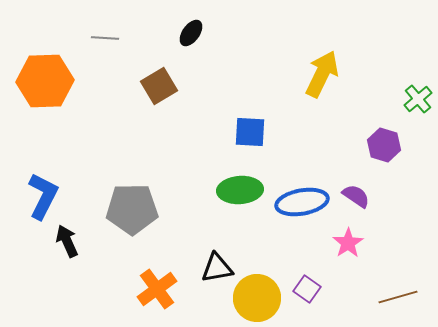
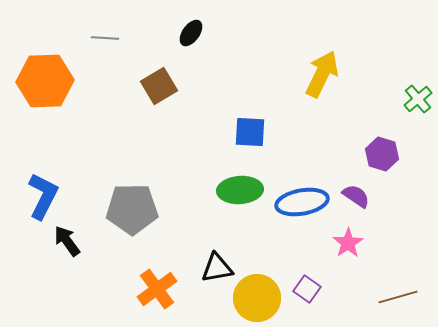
purple hexagon: moved 2 px left, 9 px down
black arrow: rotated 12 degrees counterclockwise
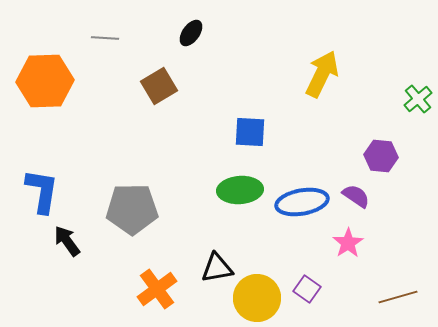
purple hexagon: moved 1 px left, 2 px down; rotated 12 degrees counterclockwise
blue L-shape: moved 1 px left, 5 px up; rotated 18 degrees counterclockwise
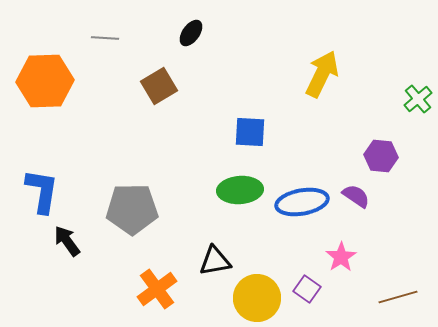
pink star: moved 7 px left, 14 px down
black triangle: moved 2 px left, 7 px up
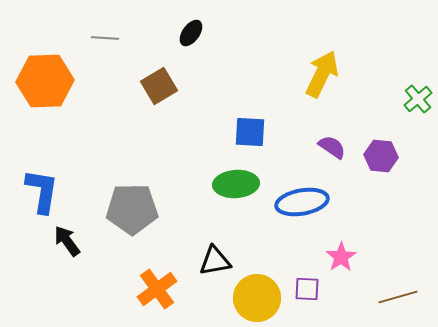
green ellipse: moved 4 px left, 6 px up
purple semicircle: moved 24 px left, 49 px up
purple square: rotated 32 degrees counterclockwise
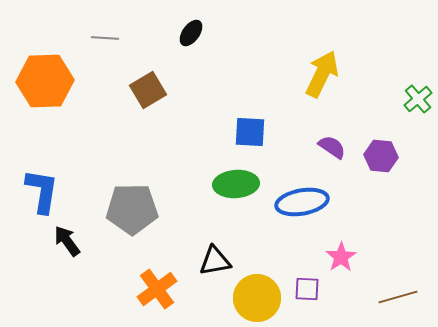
brown square: moved 11 px left, 4 px down
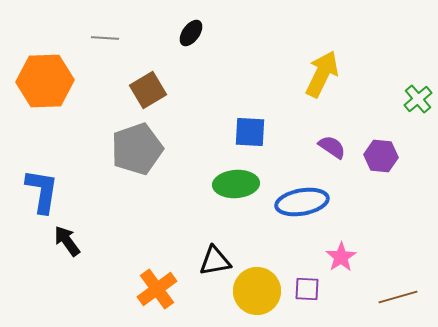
gray pentagon: moved 5 px right, 60 px up; rotated 18 degrees counterclockwise
yellow circle: moved 7 px up
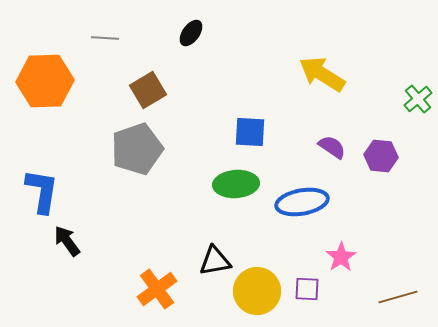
yellow arrow: rotated 84 degrees counterclockwise
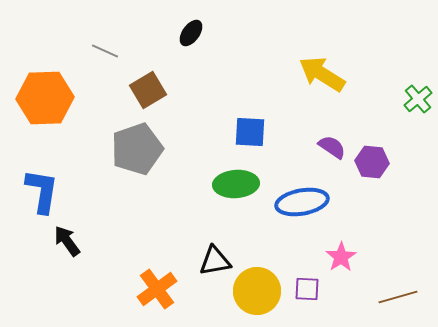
gray line: moved 13 px down; rotated 20 degrees clockwise
orange hexagon: moved 17 px down
purple hexagon: moved 9 px left, 6 px down
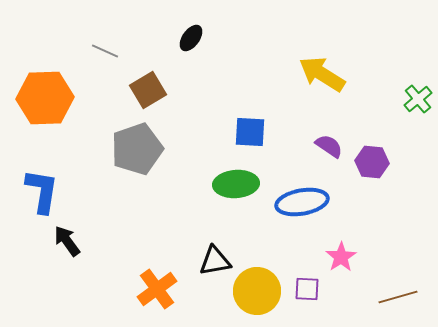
black ellipse: moved 5 px down
purple semicircle: moved 3 px left, 1 px up
